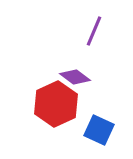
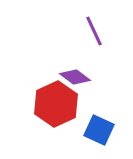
purple line: rotated 48 degrees counterclockwise
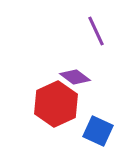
purple line: moved 2 px right
blue square: moved 1 px left, 1 px down
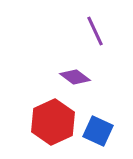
purple line: moved 1 px left
red hexagon: moved 3 px left, 18 px down
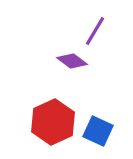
purple line: rotated 56 degrees clockwise
purple diamond: moved 3 px left, 16 px up
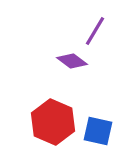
red hexagon: rotated 12 degrees counterclockwise
blue square: rotated 12 degrees counterclockwise
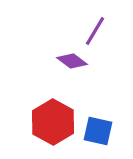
red hexagon: rotated 6 degrees clockwise
